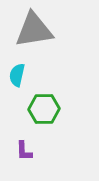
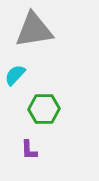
cyan semicircle: moved 2 px left; rotated 30 degrees clockwise
purple L-shape: moved 5 px right, 1 px up
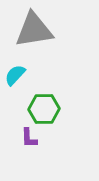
purple L-shape: moved 12 px up
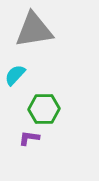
purple L-shape: rotated 100 degrees clockwise
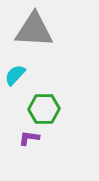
gray triangle: rotated 12 degrees clockwise
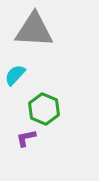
green hexagon: rotated 24 degrees clockwise
purple L-shape: moved 3 px left; rotated 20 degrees counterclockwise
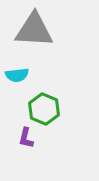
cyan semicircle: moved 2 px right; rotated 140 degrees counterclockwise
purple L-shape: rotated 65 degrees counterclockwise
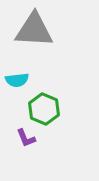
cyan semicircle: moved 5 px down
purple L-shape: rotated 35 degrees counterclockwise
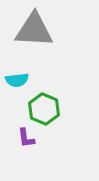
purple L-shape: rotated 15 degrees clockwise
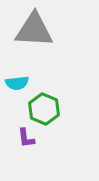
cyan semicircle: moved 3 px down
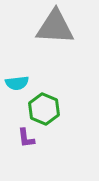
gray triangle: moved 21 px right, 3 px up
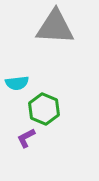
purple L-shape: rotated 70 degrees clockwise
